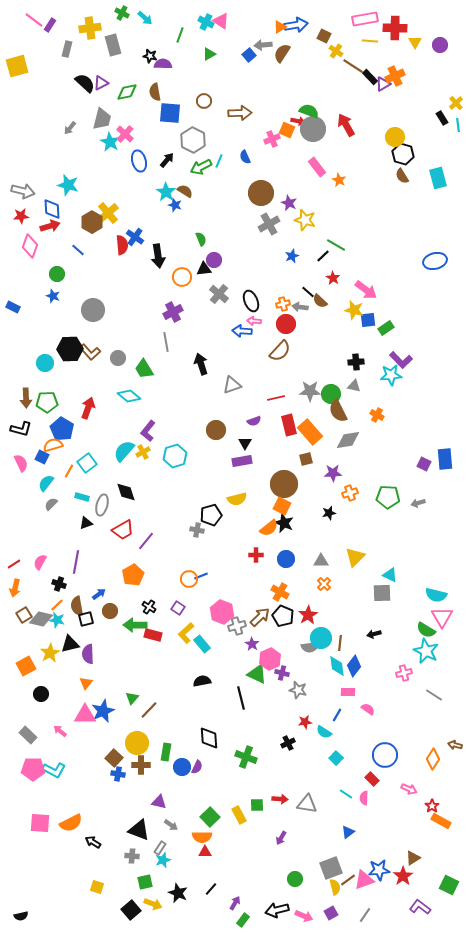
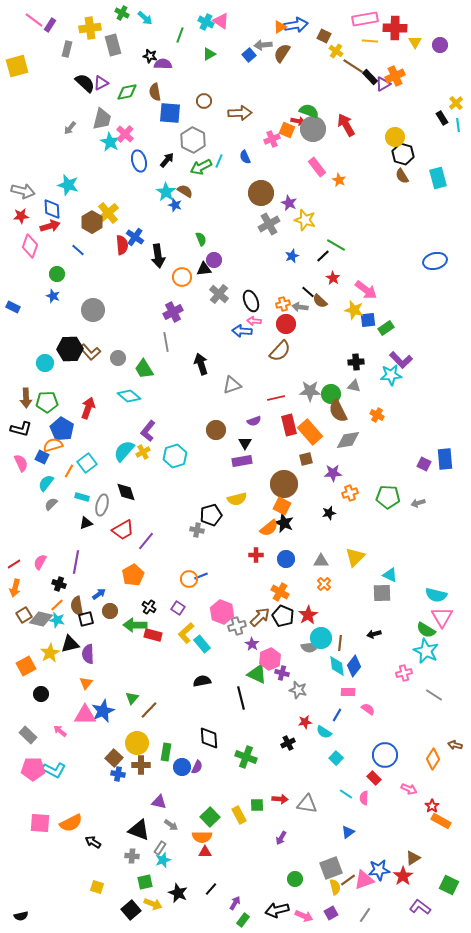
red rectangle at (372, 779): moved 2 px right, 1 px up
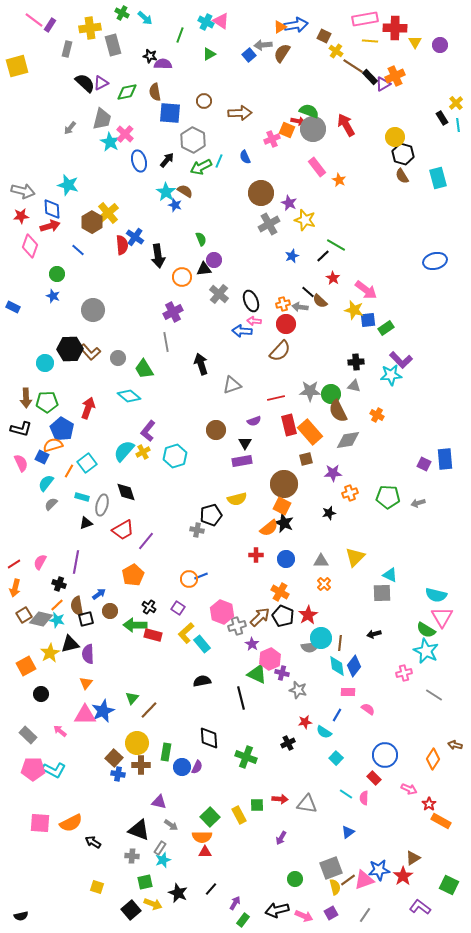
red star at (432, 806): moved 3 px left, 2 px up
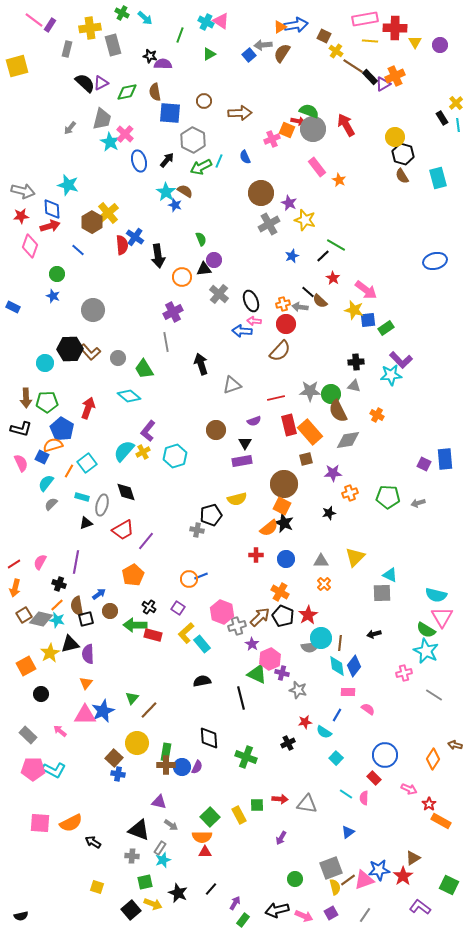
brown cross at (141, 765): moved 25 px right
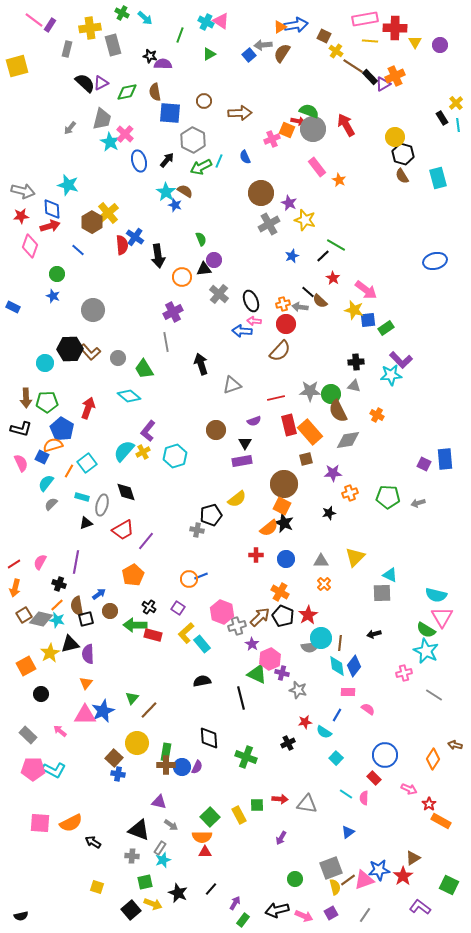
yellow semicircle at (237, 499): rotated 24 degrees counterclockwise
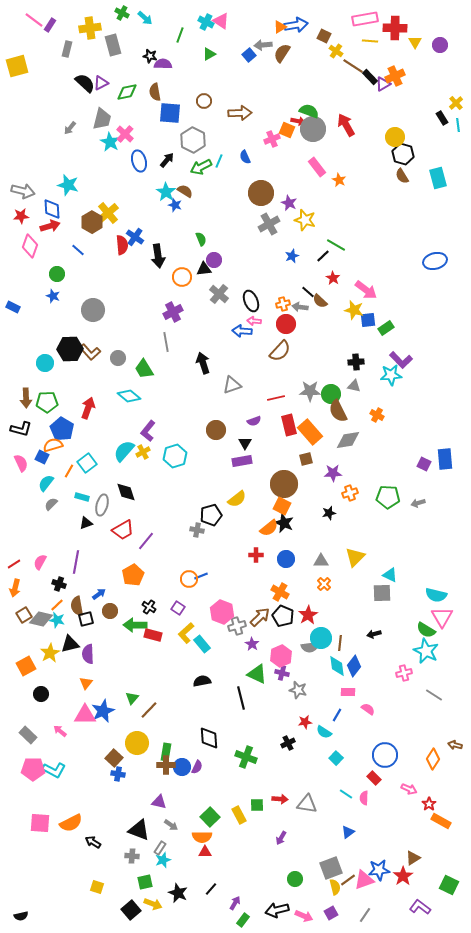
black arrow at (201, 364): moved 2 px right, 1 px up
pink hexagon at (270, 659): moved 11 px right, 3 px up
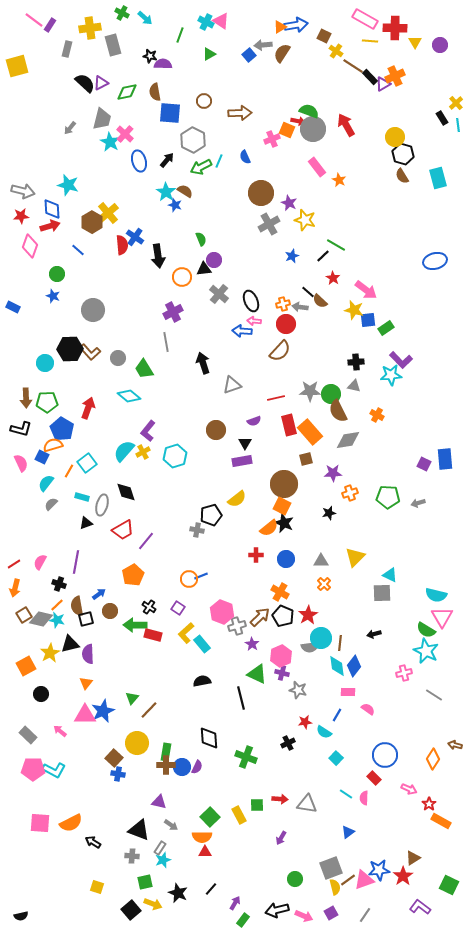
pink rectangle at (365, 19): rotated 40 degrees clockwise
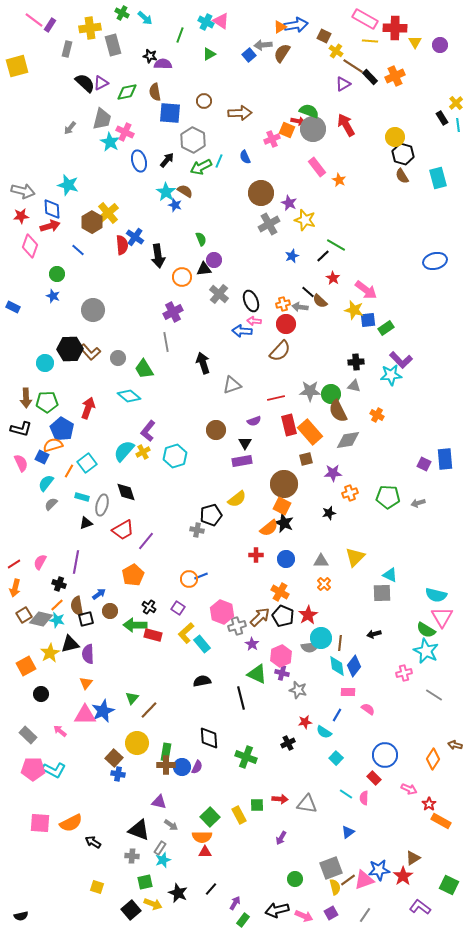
purple triangle at (383, 84): moved 40 px left
pink cross at (125, 134): moved 2 px up; rotated 18 degrees counterclockwise
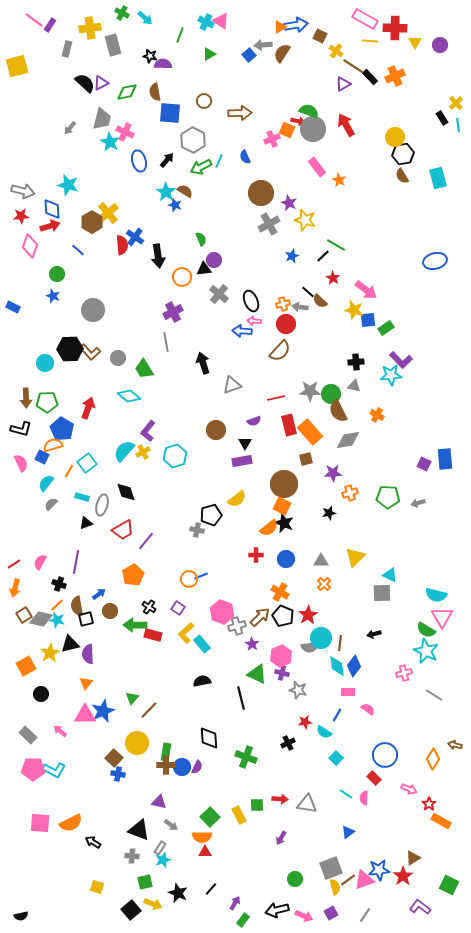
brown square at (324, 36): moved 4 px left
black hexagon at (403, 154): rotated 25 degrees counterclockwise
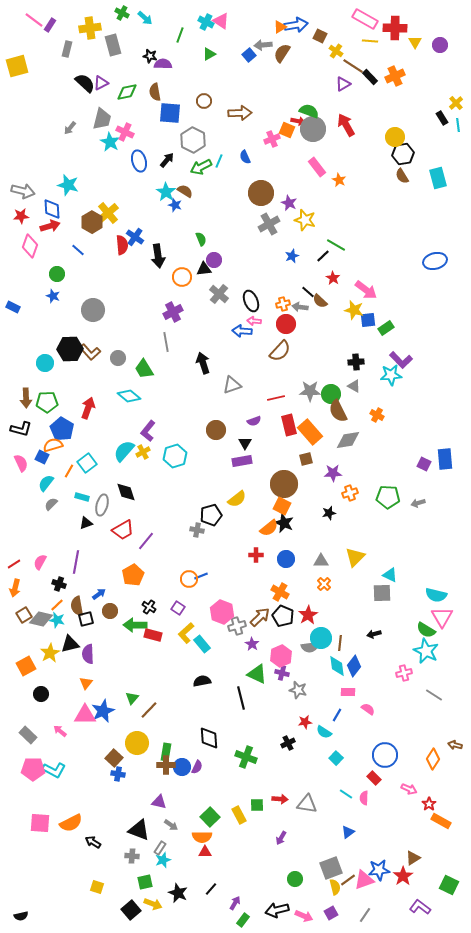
gray triangle at (354, 386): rotated 16 degrees clockwise
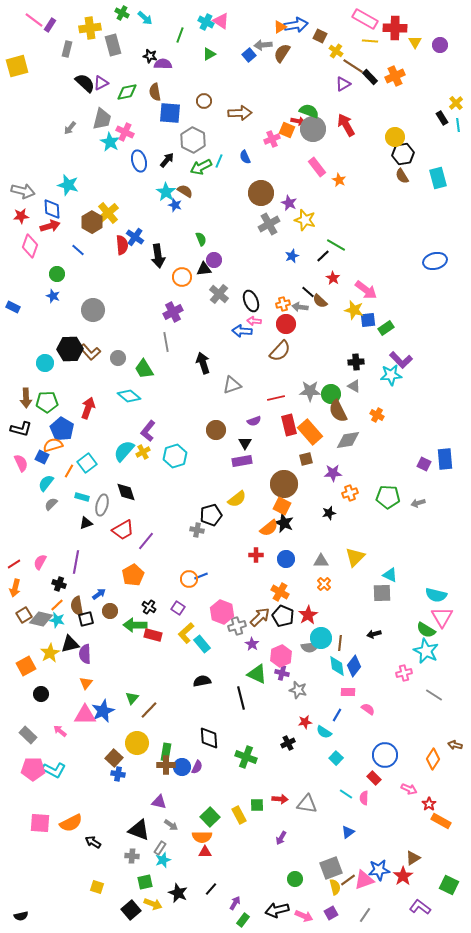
purple semicircle at (88, 654): moved 3 px left
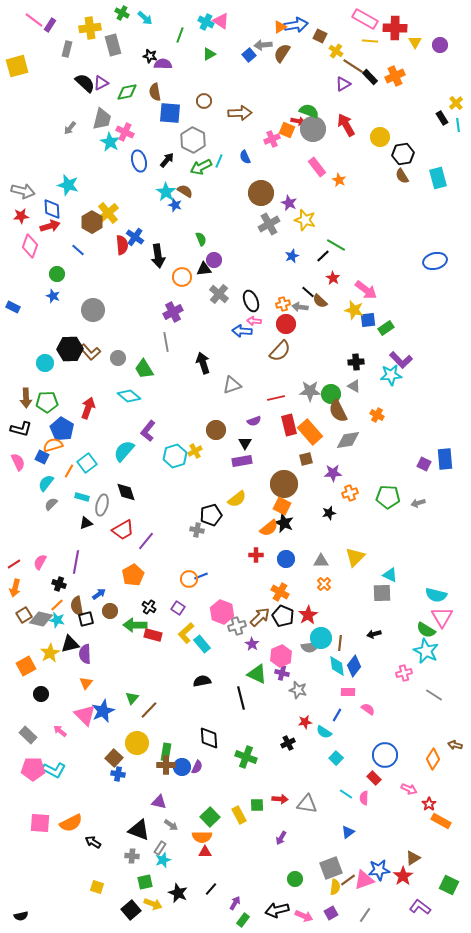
yellow circle at (395, 137): moved 15 px left
yellow cross at (143, 452): moved 52 px right, 1 px up
pink semicircle at (21, 463): moved 3 px left, 1 px up
pink triangle at (85, 715): rotated 45 degrees clockwise
yellow semicircle at (335, 887): rotated 21 degrees clockwise
